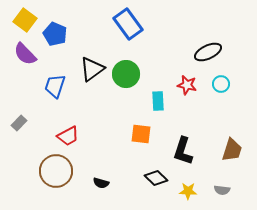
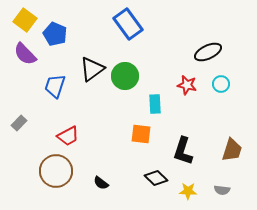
green circle: moved 1 px left, 2 px down
cyan rectangle: moved 3 px left, 3 px down
black semicircle: rotated 21 degrees clockwise
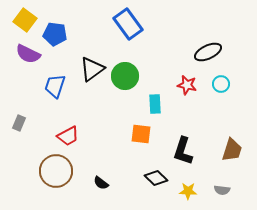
blue pentagon: rotated 15 degrees counterclockwise
purple semicircle: moved 3 px right; rotated 20 degrees counterclockwise
gray rectangle: rotated 21 degrees counterclockwise
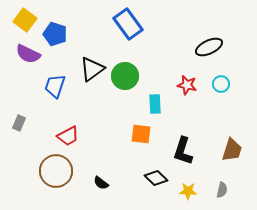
blue pentagon: rotated 10 degrees clockwise
black ellipse: moved 1 px right, 5 px up
gray semicircle: rotated 84 degrees counterclockwise
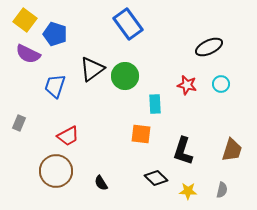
black semicircle: rotated 21 degrees clockwise
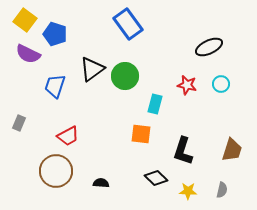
cyan rectangle: rotated 18 degrees clockwise
black semicircle: rotated 126 degrees clockwise
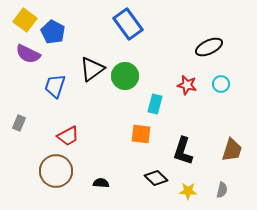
blue pentagon: moved 2 px left, 2 px up; rotated 10 degrees clockwise
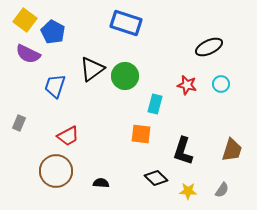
blue rectangle: moved 2 px left, 1 px up; rotated 36 degrees counterclockwise
gray semicircle: rotated 21 degrees clockwise
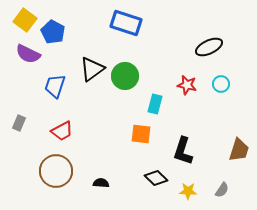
red trapezoid: moved 6 px left, 5 px up
brown trapezoid: moved 7 px right
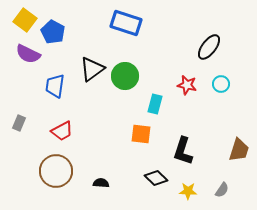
black ellipse: rotated 28 degrees counterclockwise
blue trapezoid: rotated 10 degrees counterclockwise
